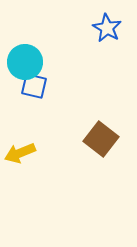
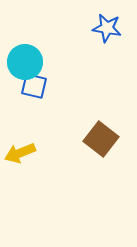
blue star: rotated 20 degrees counterclockwise
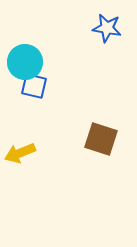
brown square: rotated 20 degrees counterclockwise
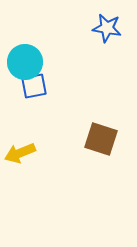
blue square: rotated 24 degrees counterclockwise
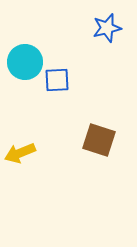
blue star: rotated 24 degrees counterclockwise
blue square: moved 23 px right, 6 px up; rotated 8 degrees clockwise
brown square: moved 2 px left, 1 px down
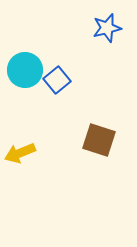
cyan circle: moved 8 px down
blue square: rotated 36 degrees counterclockwise
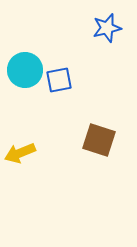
blue square: moved 2 px right; rotated 28 degrees clockwise
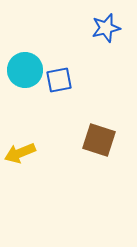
blue star: moved 1 px left
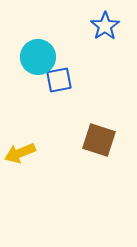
blue star: moved 1 px left, 2 px up; rotated 20 degrees counterclockwise
cyan circle: moved 13 px right, 13 px up
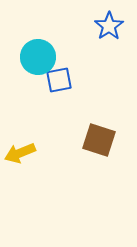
blue star: moved 4 px right
